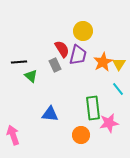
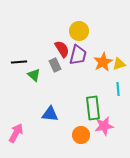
yellow circle: moved 4 px left
yellow triangle: rotated 40 degrees clockwise
green triangle: moved 3 px right, 1 px up
cyan line: rotated 32 degrees clockwise
pink star: moved 5 px left, 3 px down
pink arrow: moved 3 px right, 2 px up; rotated 48 degrees clockwise
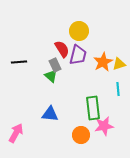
green triangle: moved 17 px right, 1 px down
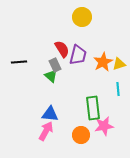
yellow circle: moved 3 px right, 14 px up
pink arrow: moved 30 px right, 2 px up
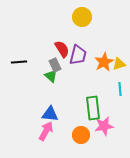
orange star: moved 1 px right
cyan line: moved 2 px right
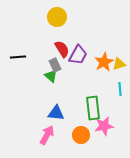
yellow circle: moved 25 px left
purple trapezoid: rotated 15 degrees clockwise
black line: moved 1 px left, 5 px up
blue triangle: moved 6 px right, 1 px up
pink arrow: moved 1 px right, 4 px down
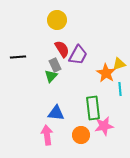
yellow circle: moved 3 px down
orange star: moved 2 px right, 11 px down; rotated 12 degrees counterclockwise
green triangle: rotated 32 degrees clockwise
pink arrow: rotated 36 degrees counterclockwise
